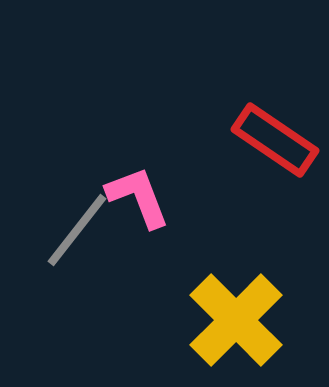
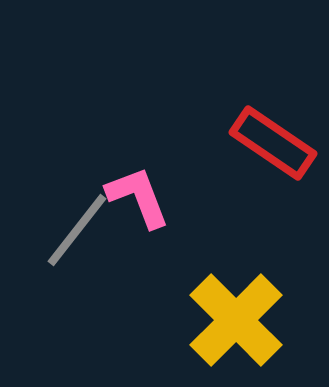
red rectangle: moved 2 px left, 3 px down
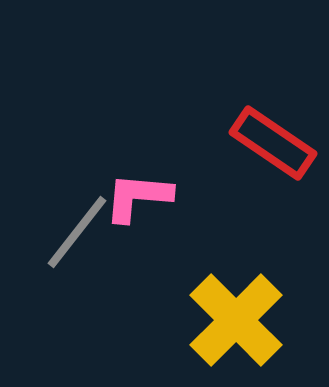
pink L-shape: rotated 64 degrees counterclockwise
gray line: moved 2 px down
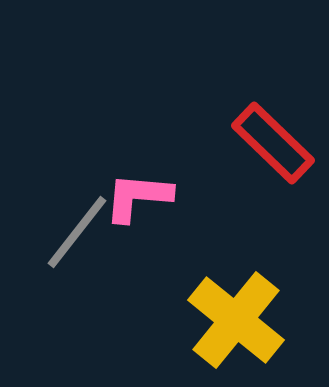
red rectangle: rotated 10 degrees clockwise
yellow cross: rotated 6 degrees counterclockwise
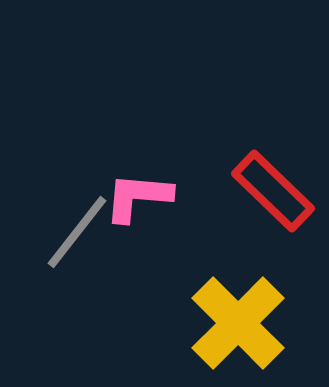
red rectangle: moved 48 px down
yellow cross: moved 2 px right, 3 px down; rotated 6 degrees clockwise
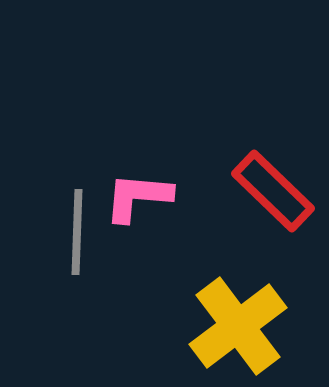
gray line: rotated 36 degrees counterclockwise
yellow cross: moved 3 px down; rotated 8 degrees clockwise
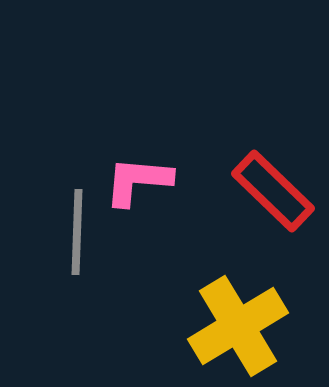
pink L-shape: moved 16 px up
yellow cross: rotated 6 degrees clockwise
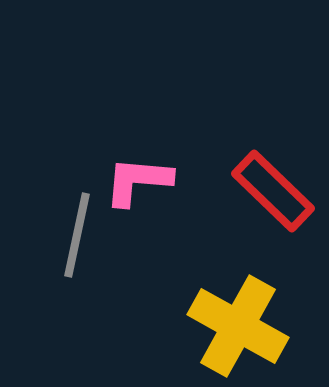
gray line: moved 3 px down; rotated 10 degrees clockwise
yellow cross: rotated 30 degrees counterclockwise
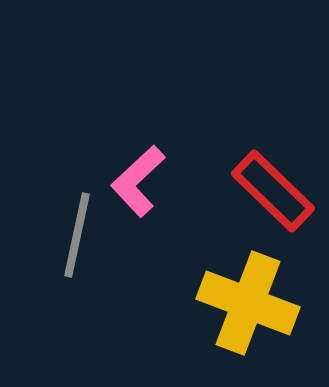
pink L-shape: rotated 48 degrees counterclockwise
yellow cross: moved 10 px right, 23 px up; rotated 8 degrees counterclockwise
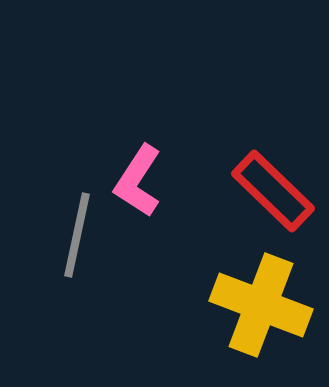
pink L-shape: rotated 14 degrees counterclockwise
yellow cross: moved 13 px right, 2 px down
